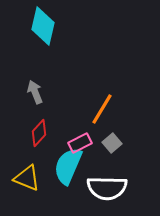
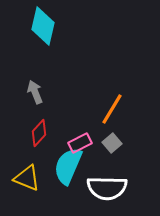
orange line: moved 10 px right
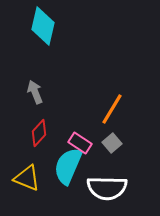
pink rectangle: rotated 60 degrees clockwise
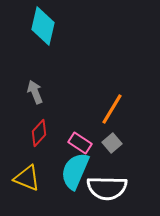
cyan semicircle: moved 7 px right, 5 px down
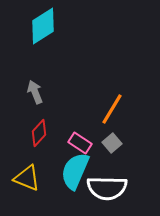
cyan diamond: rotated 45 degrees clockwise
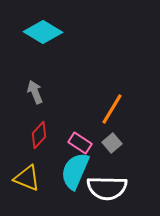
cyan diamond: moved 6 px down; rotated 63 degrees clockwise
red diamond: moved 2 px down
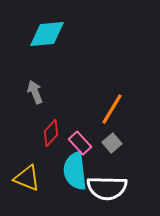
cyan diamond: moved 4 px right, 2 px down; rotated 36 degrees counterclockwise
red diamond: moved 12 px right, 2 px up
pink rectangle: rotated 15 degrees clockwise
cyan semicircle: rotated 30 degrees counterclockwise
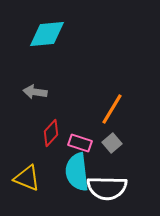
gray arrow: rotated 60 degrees counterclockwise
pink rectangle: rotated 30 degrees counterclockwise
cyan semicircle: moved 2 px right, 1 px down
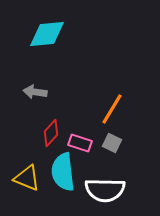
gray square: rotated 24 degrees counterclockwise
cyan semicircle: moved 14 px left
white semicircle: moved 2 px left, 2 px down
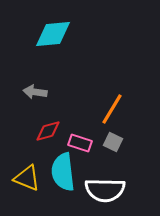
cyan diamond: moved 6 px right
red diamond: moved 3 px left, 2 px up; rotated 32 degrees clockwise
gray square: moved 1 px right, 1 px up
